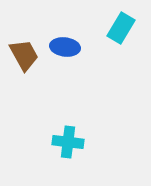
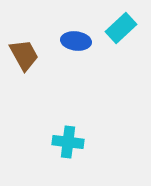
cyan rectangle: rotated 16 degrees clockwise
blue ellipse: moved 11 px right, 6 px up
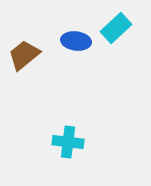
cyan rectangle: moved 5 px left
brown trapezoid: rotated 100 degrees counterclockwise
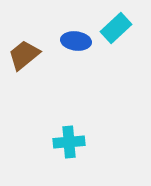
cyan cross: moved 1 px right; rotated 12 degrees counterclockwise
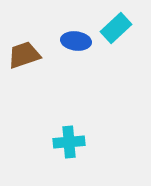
brown trapezoid: rotated 20 degrees clockwise
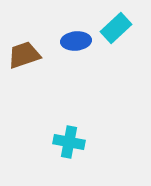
blue ellipse: rotated 12 degrees counterclockwise
cyan cross: rotated 16 degrees clockwise
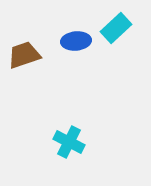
cyan cross: rotated 16 degrees clockwise
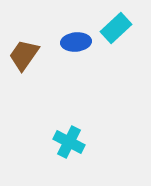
blue ellipse: moved 1 px down
brown trapezoid: rotated 36 degrees counterclockwise
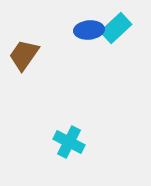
blue ellipse: moved 13 px right, 12 px up
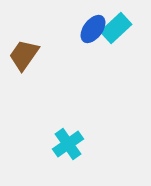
blue ellipse: moved 4 px right, 1 px up; rotated 48 degrees counterclockwise
cyan cross: moved 1 px left, 2 px down; rotated 28 degrees clockwise
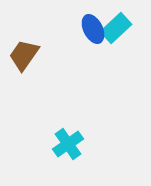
blue ellipse: rotated 64 degrees counterclockwise
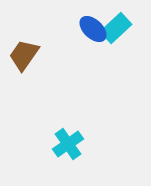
blue ellipse: rotated 20 degrees counterclockwise
